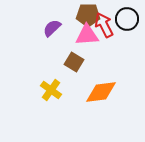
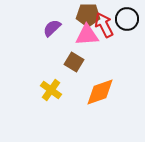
orange diamond: moved 1 px left; rotated 12 degrees counterclockwise
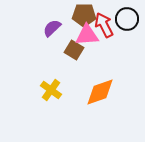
brown pentagon: moved 4 px left
brown square: moved 12 px up
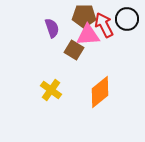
brown pentagon: moved 1 px down
purple semicircle: rotated 114 degrees clockwise
pink triangle: moved 1 px right
orange diamond: rotated 20 degrees counterclockwise
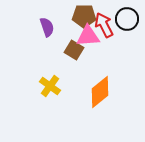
purple semicircle: moved 5 px left, 1 px up
pink triangle: moved 1 px down
yellow cross: moved 1 px left, 4 px up
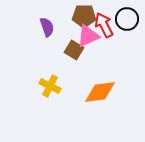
pink triangle: rotated 20 degrees counterclockwise
yellow cross: rotated 10 degrees counterclockwise
orange diamond: rotated 32 degrees clockwise
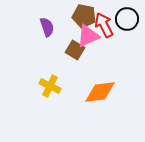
brown pentagon: rotated 10 degrees clockwise
brown square: moved 1 px right
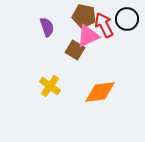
yellow cross: rotated 10 degrees clockwise
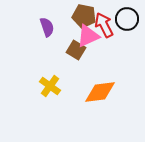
brown square: moved 1 px right
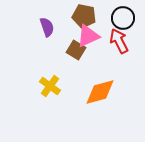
black circle: moved 4 px left, 1 px up
red arrow: moved 15 px right, 16 px down
orange diamond: rotated 8 degrees counterclockwise
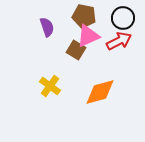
red arrow: rotated 90 degrees clockwise
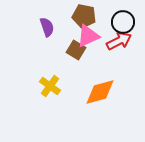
black circle: moved 4 px down
